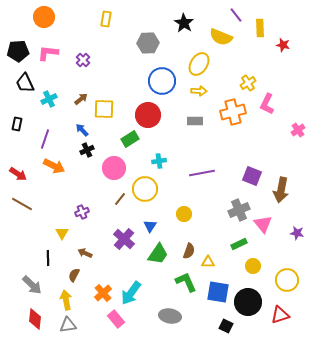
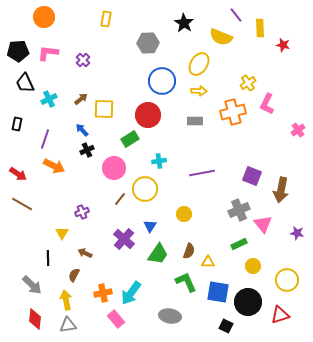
orange cross at (103, 293): rotated 30 degrees clockwise
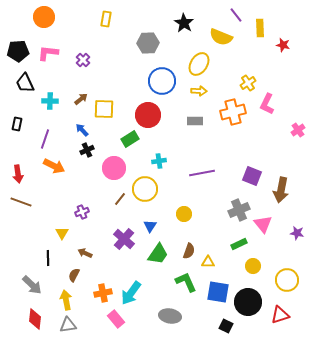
cyan cross at (49, 99): moved 1 px right, 2 px down; rotated 28 degrees clockwise
red arrow at (18, 174): rotated 48 degrees clockwise
brown line at (22, 204): moved 1 px left, 2 px up; rotated 10 degrees counterclockwise
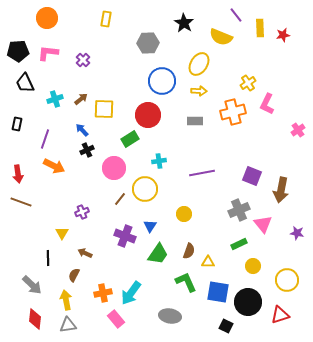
orange circle at (44, 17): moved 3 px right, 1 px down
red star at (283, 45): moved 10 px up; rotated 24 degrees counterclockwise
cyan cross at (50, 101): moved 5 px right, 2 px up; rotated 21 degrees counterclockwise
purple cross at (124, 239): moved 1 px right, 3 px up; rotated 20 degrees counterclockwise
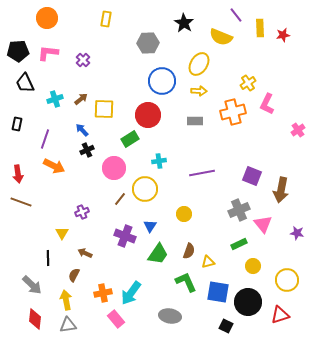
yellow triangle at (208, 262): rotated 16 degrees counterclockwise
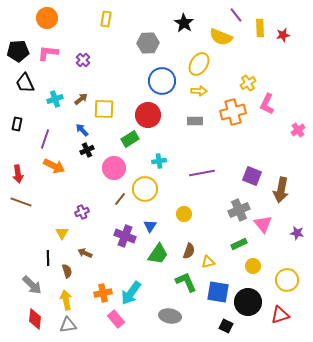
brown semicircle at (74, 275): moved 7 px left, 4 px up; rotated 136 degrees clockwise
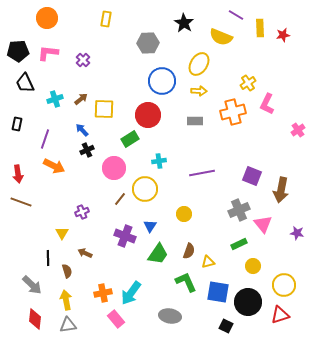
purple line at (236, 15): rotated 21 degrees counterclockwise
yellow circle at (287, 280): moved 3 px left, 5 px down
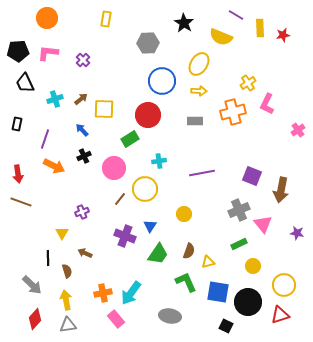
black cross at (87, 150): moved 3 px left, 6 px down
red diamond at (35, 319): rotated 35 degrees clockwise
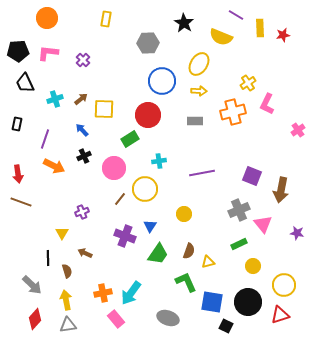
blue square at (218, 292): moved 6 px left, 10 px down
gray ellipse at (170, 316): moved 2 px left, 2 px down; rotated 10 degrees clockwise
